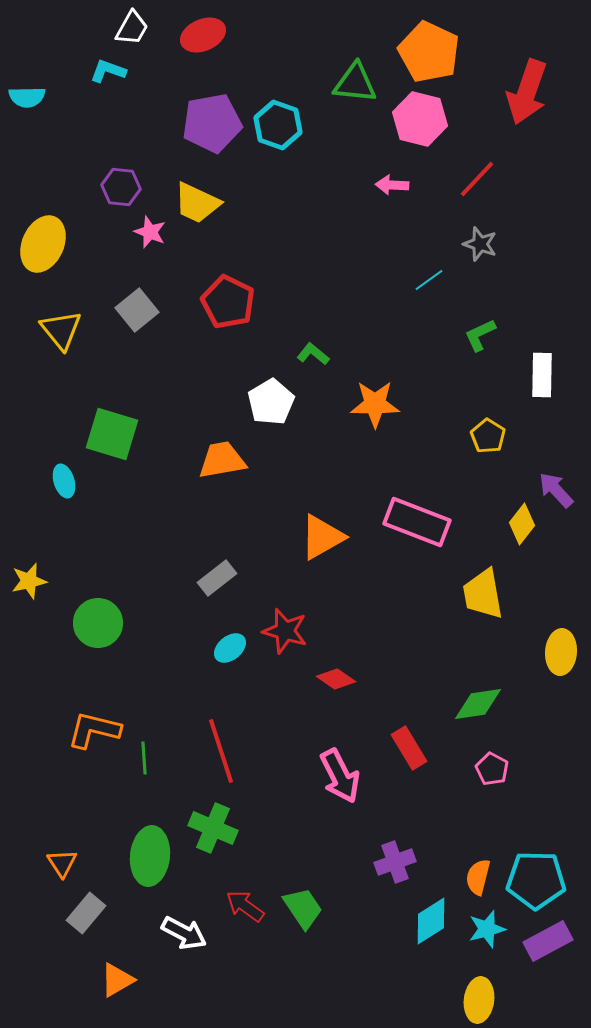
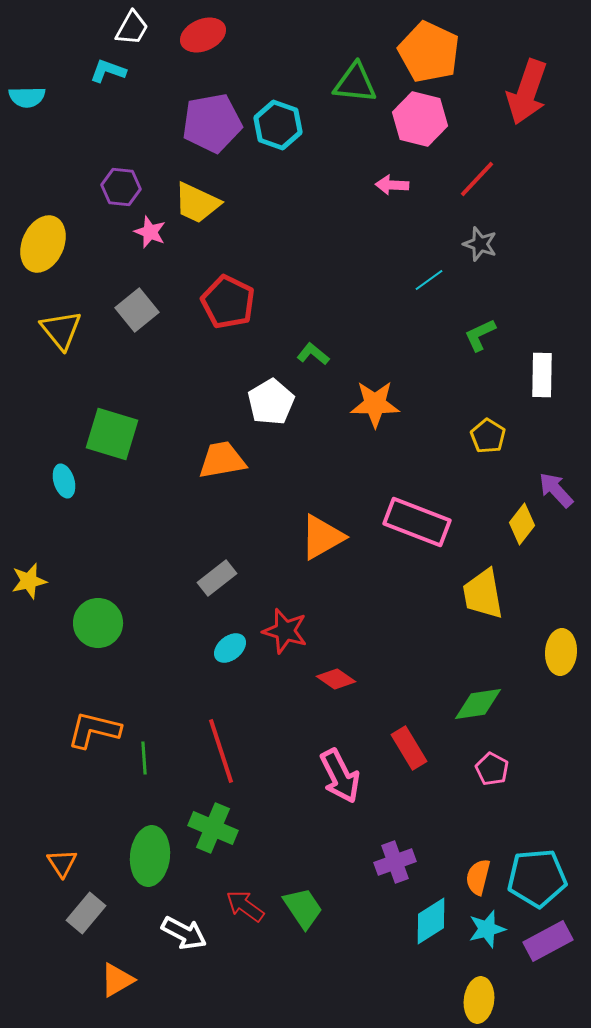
cyan pentagon at (536, 880): moved 1 px right, 2 px up; rotated 6 degrees counterclockwise
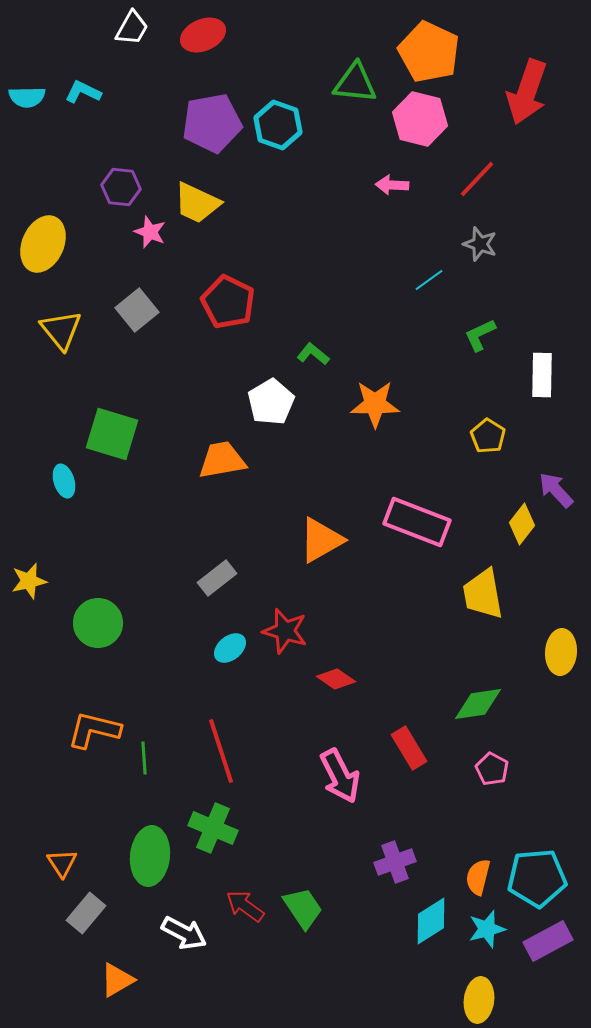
cyan L-shape at (108, 71): moved 25 px left, 21 px down; rotated 6 degrees clockwise
orange triangle at (322, 537): moved 1 px left, 3 px down
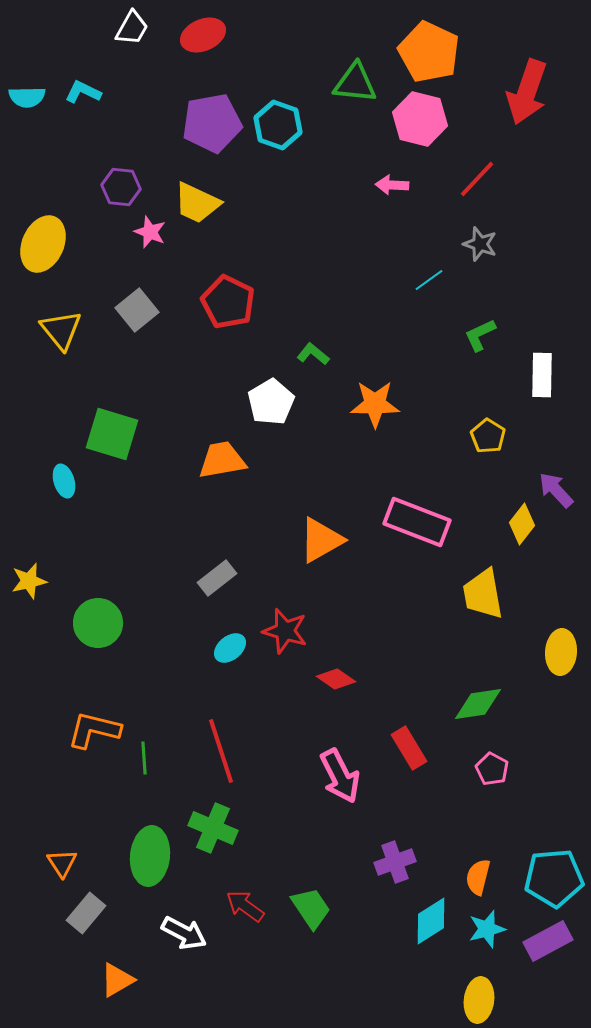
cyan pentagon at (537, 878): moved 17 px right
green trapezoid at (303, 908): moved 8 px right
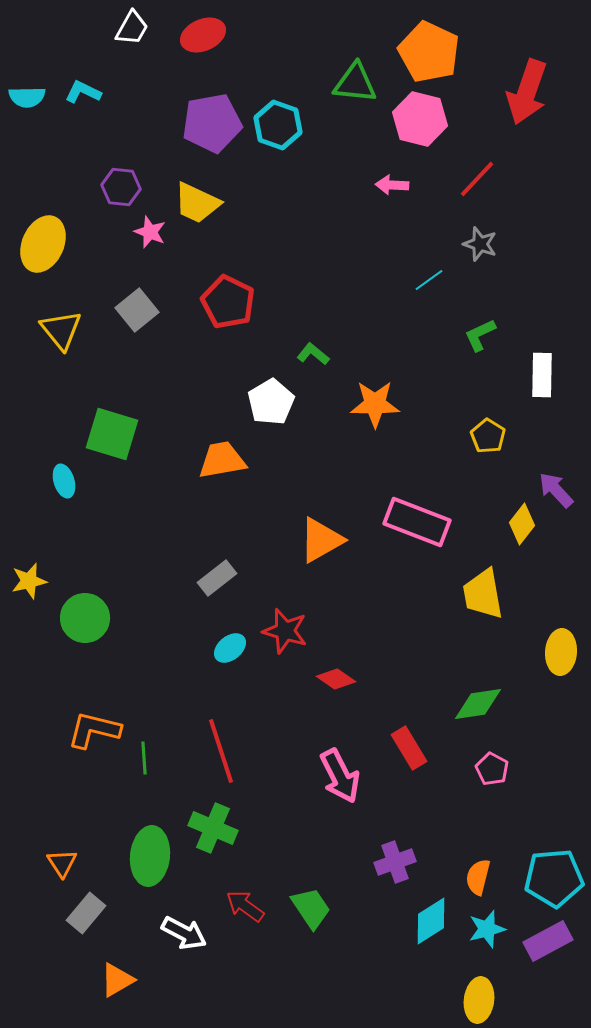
green circle at (98, 623): moved 13 px left, 5 px up
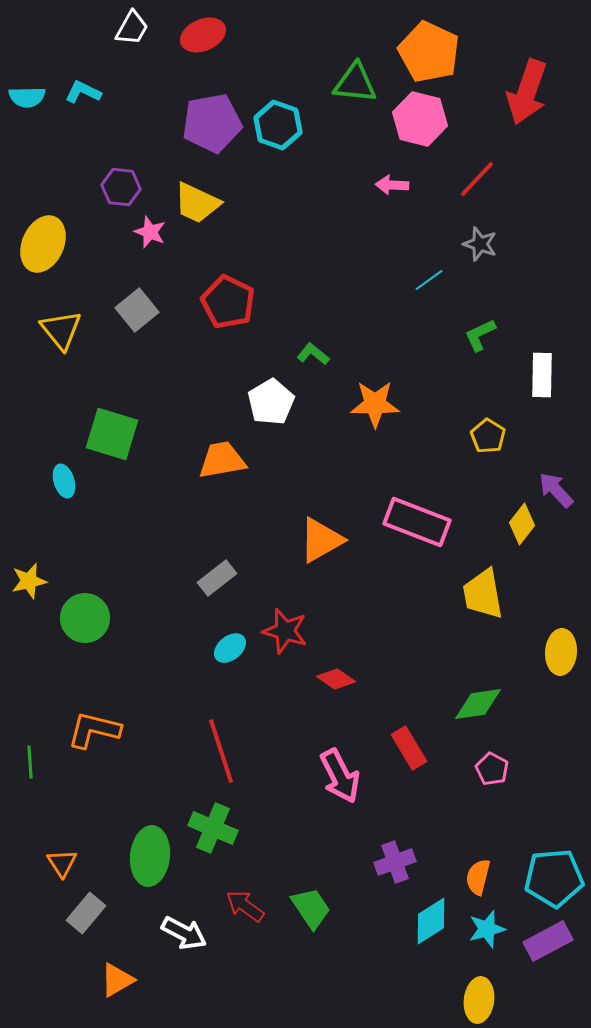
green line at (144, 758): moved 114 px left, 4 px down
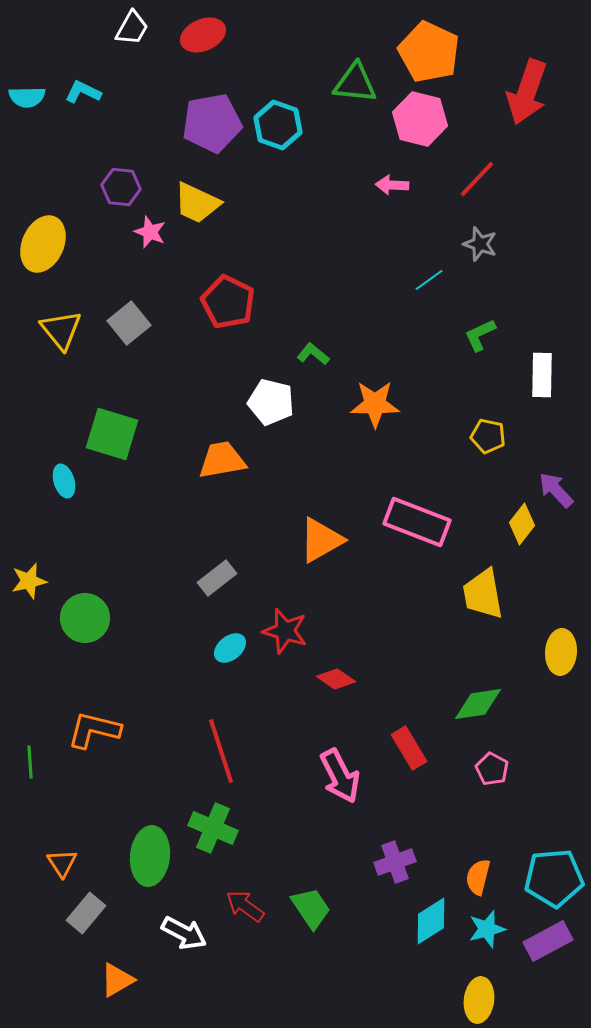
gray square at (137, 310): moved 8 px left, 13 px down
white pentagon at (271, 402): rotated 27 degrees counterclockwise
yellow pentagon at (488, 436): rotated 20 degrees counterclockwise
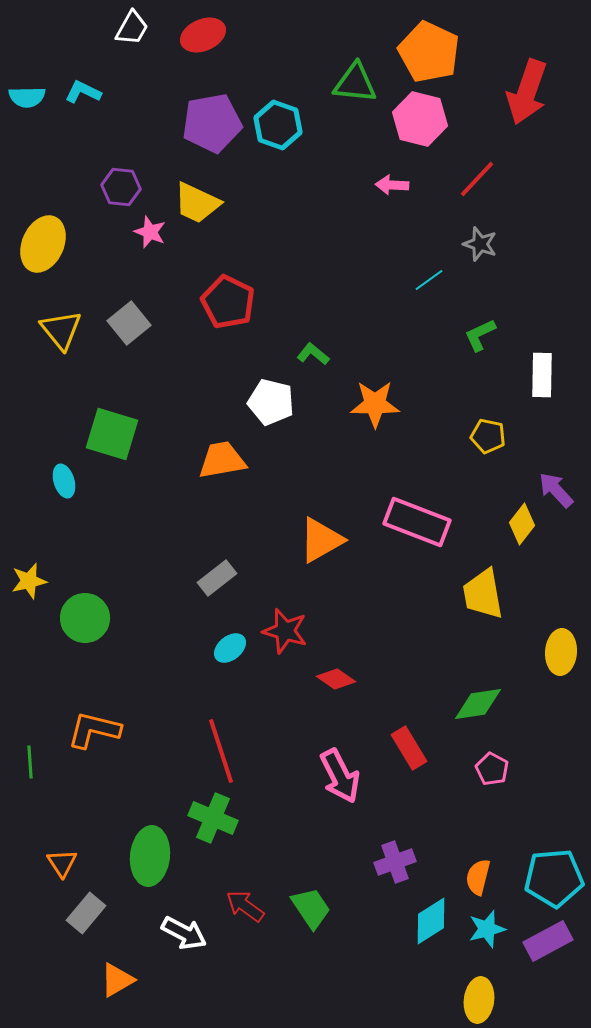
green cross at (213, 828): moved 10 px up
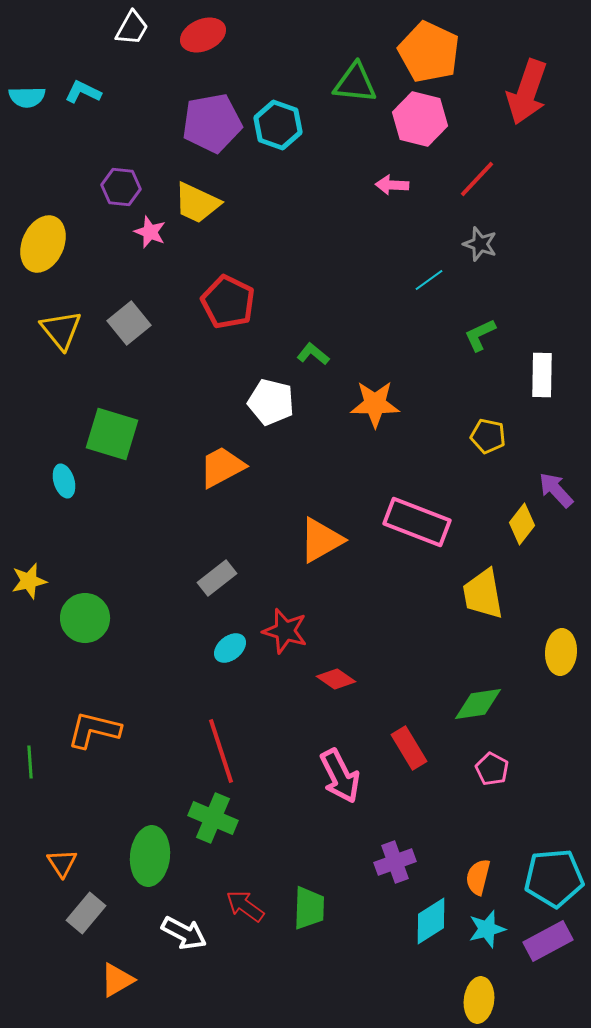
orange trapezoid at (222, 460): moved 7 px down; rotated 18 degrees counterclockwise
green trapezoid at (311, 908): moved 2 px left; rotated 36 degrees clockwise
